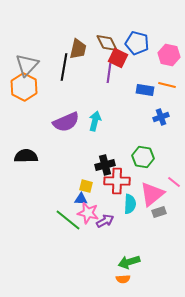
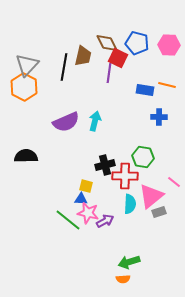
brown trapezoid: moved 5 px right, 7 px down
pink hexagon: moved 10 px up; rotated 10 degrees counterclockwise
blue cross: moved 2 px left; rotated 21 degrees clockwise
red cross: moved 8 px right, 5 px up
pink triangle: moved 1 px left, 2 px down
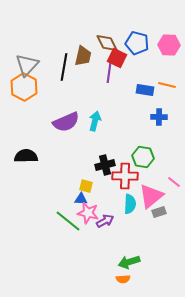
red square: moved 1 px left
green line: moved 1 px down
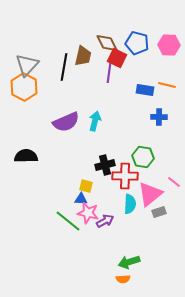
pink triangle: moved 1 px left, 2 px up
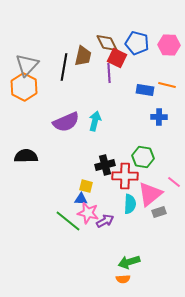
purple line: rotated 12 degrees counterclockwise
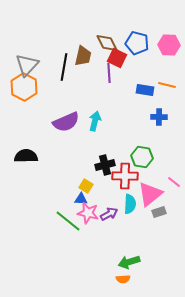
green hexagon: moved 1 px left
yellow square: rotated 16 degrees clockwise
purple arrow: moved 4 px right, 7 px up
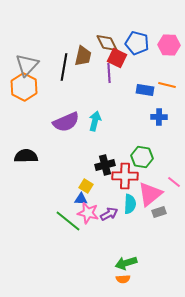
green arrow: moved 3 px left, 1 px down
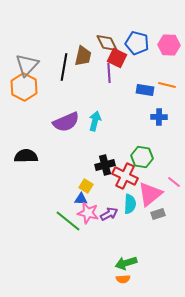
red cross: rotated 25 degrees clockwise
gray rectangle: moved 1 px left, 2 px down
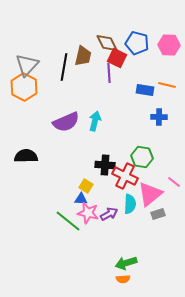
black cross: rotated 18 degrees clockwise
